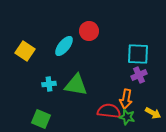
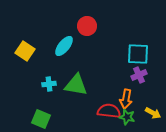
red circle: moved 2 px left, 5 px up
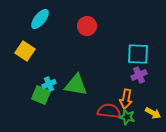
cyan ellipse: moved 24 px left, 27 px up
cyan cross: rotated 16 degrees counterclockwise
green square: moved 24 px up
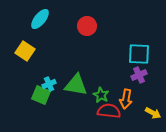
cyan square: moved 1 px right
green star: moved 26 px left, 22 px up; rotated 14 degrees clockwise
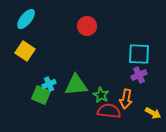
cyan ellipse: moved 14 px left
green triangle: rotated 15 degrees counterclockwise
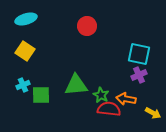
cyan ellipse: rotated 35 degrees clockwise
cyan square: rotated 10 degrees clockwise
cyan cross: moved 26 px left, 1 px down
green square: rotated 24 degrees counterclockwise
orange arrow: rotated 90 degrees clockwise
red semicircle: moved 2 px up
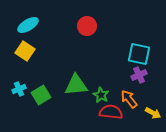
cyan ellipse: moved 2 px right, 6 px down; rotated 15 degrees counterclockwise
cyan cross: moved 4 px left, 4 px down
green square: rotated 30 degrees counterclockwise
orange arrow: moved 3 px right; rotated 42 degrees clockwise
red semicircle: moved 2 px right, 3 px down
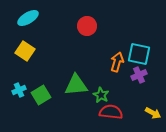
cyan ellipse: moved 7 px up
cyan cross: moved 1 px down
orange arrow: moved 12 px left, 37 px up; rotated 54 degrees clockwise
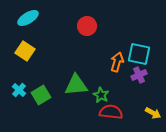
cyan cross: rotated 24 degrees counterclockwise
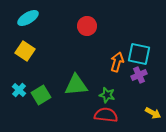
green star: moved 6 px right; rotated 14 degrees counterclockwise
red semicircle: moved 5 px left, 3 px down
